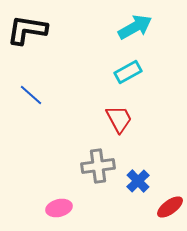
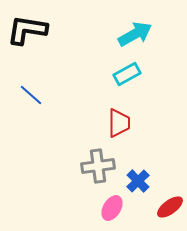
cyan arrow: moved 7 px down
cyan rectangle: moved 1 px left, 2 px down
red trapezoid: moved 4 px down; rotated 28 degrees clockwise
pink ellipse: moved 53 px right; rotated 45 degrees counterclockwise
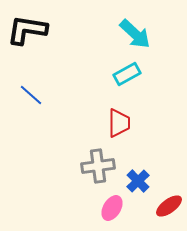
cyan arrow: rotated 72 degrees clockwise
red ellipse: moved 1 px left, 1 px up
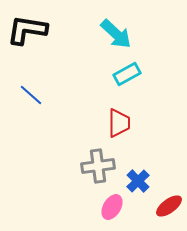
cyan arrow: moved 19 px left
pink ellipse: moved 1 px up
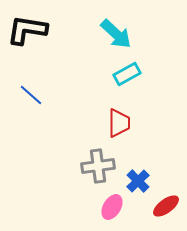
red ellipse: moved 3 px left
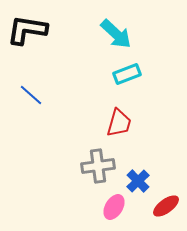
cyan rectangle: rotated 8 degrees clockwise
red trapezoid: rotated 16 degrees clockwise
pink ellipse: moved 2 px right
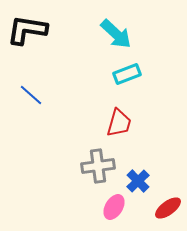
red ellipse: moved 2 px right, 2 px down
